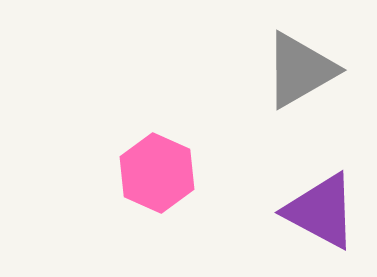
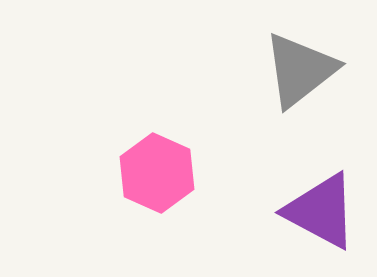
gray triangle: rotated 8 degrees counterclockwise
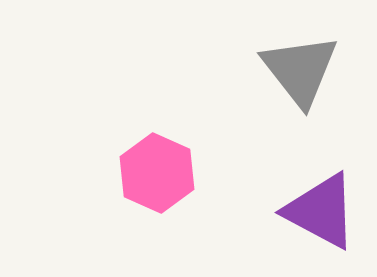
gray triangle: rotated 30 degrees counterclockwise
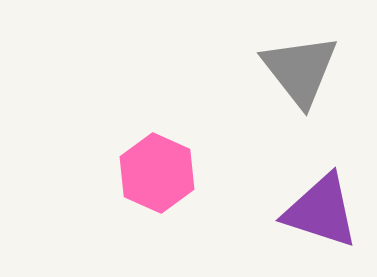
purple triangle: rotated 10 degrees counterclockwise
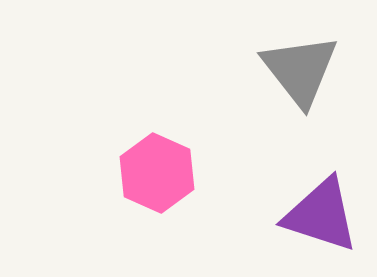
purple triangle: moved 4 px down
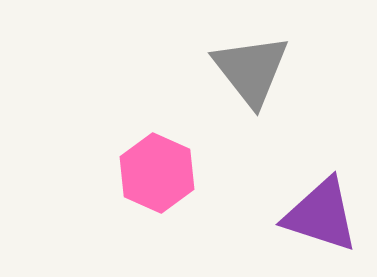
gray triangle: moved 49 px left
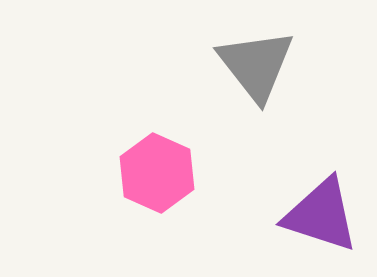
gray triangle: moved 5 px right, 5 px up
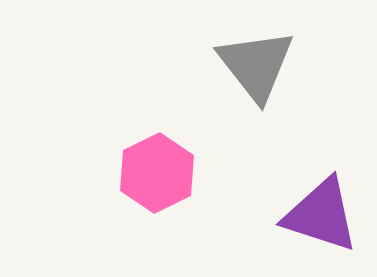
pink hexagon: rotated 10 degrees clockwise
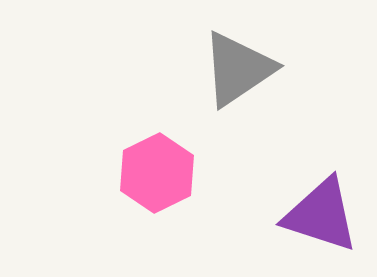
gray triangle: moved 18 px left, 4 px down; rotated 34 degrees clockwise
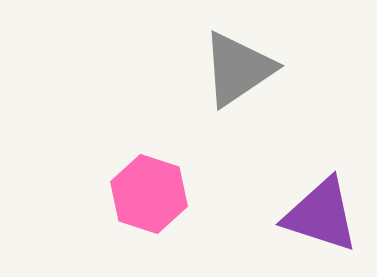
pink hexagon: moved 8 px left, 21 px down; rotated 16 degrees counterclockwise
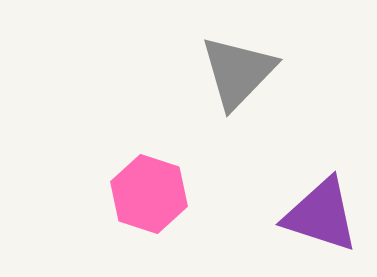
gray triangle: moved 3 px down; rotated 12 degrees counterclockwise
